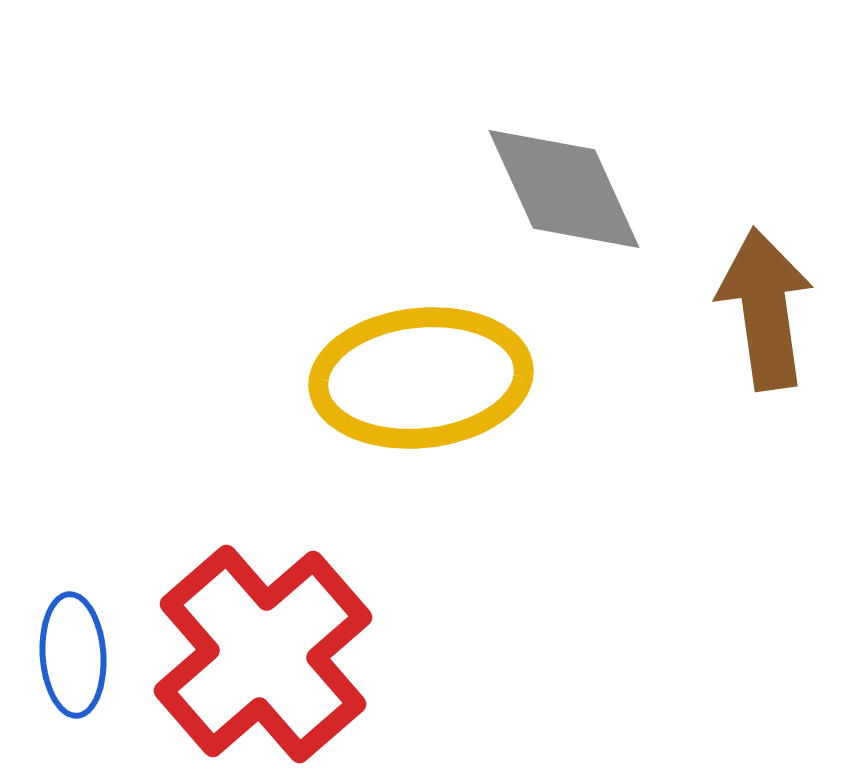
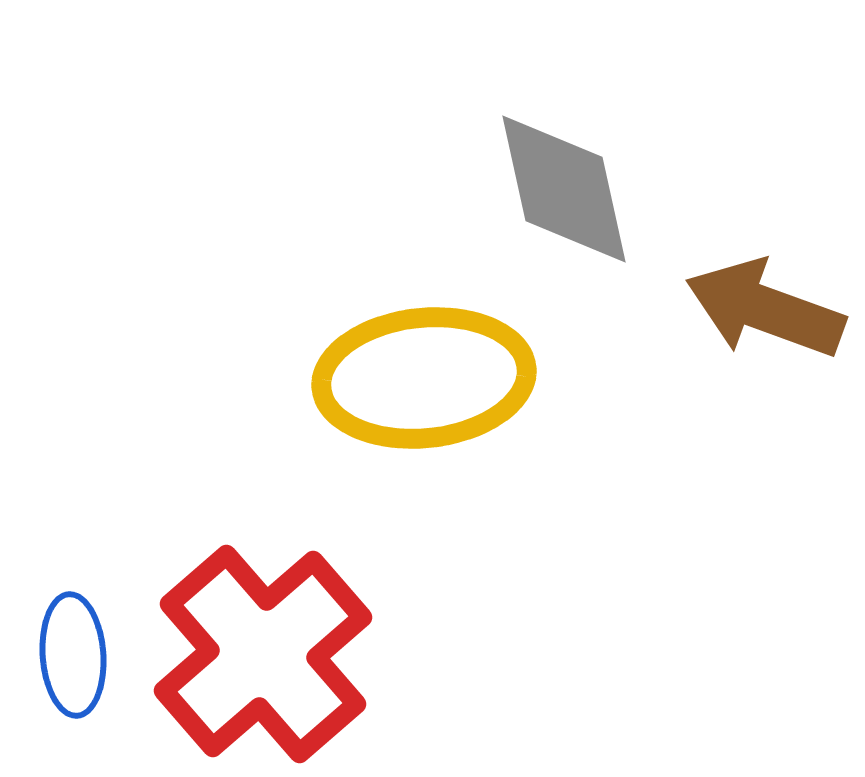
gray diamond: rotated 12 degrees clockwise
brown arrow: rotated 62 degrees counterclockwise
yellow ellipse: moved 3 px right
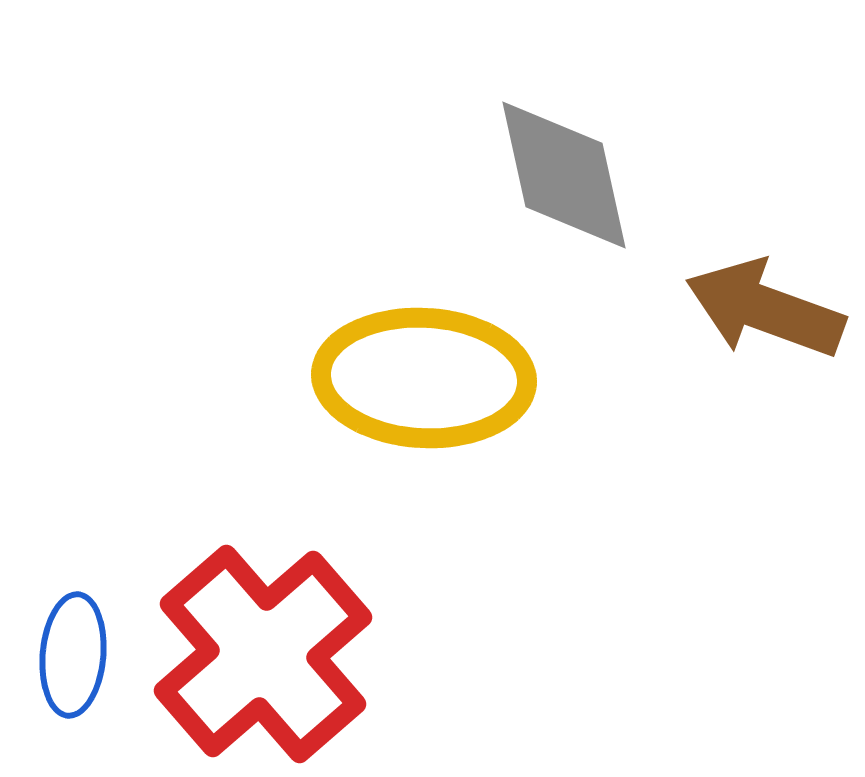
gray diamond: moved 14 px up
yellow ellipse: rotated 9 degrees clockwise
blue ellipse: rotated 9 degrees clockwise
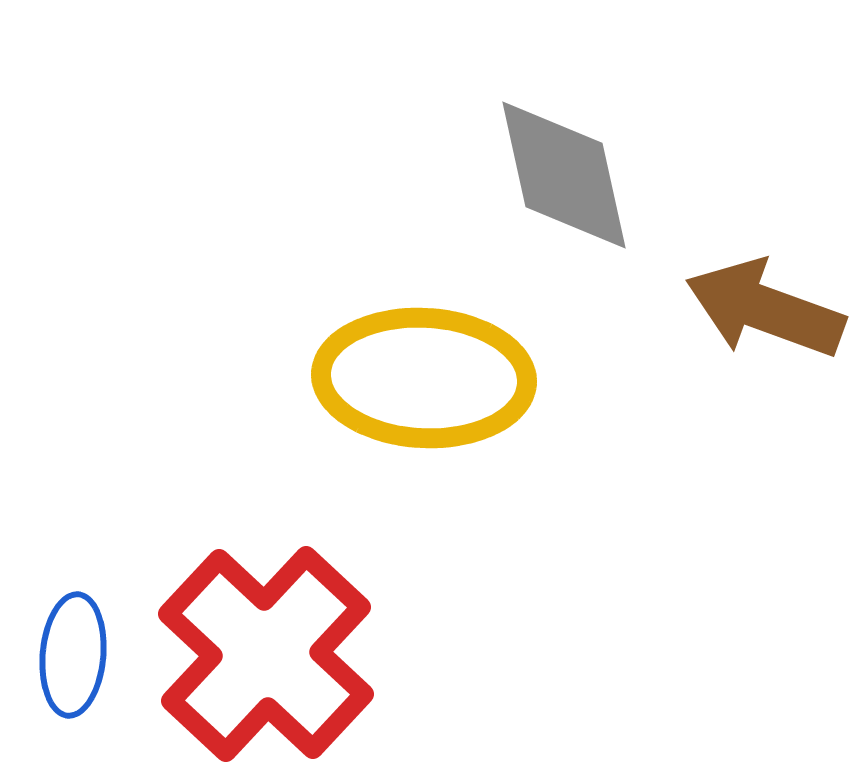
red cross: moved 3 px right; rotated 6 degrees counterclockwise
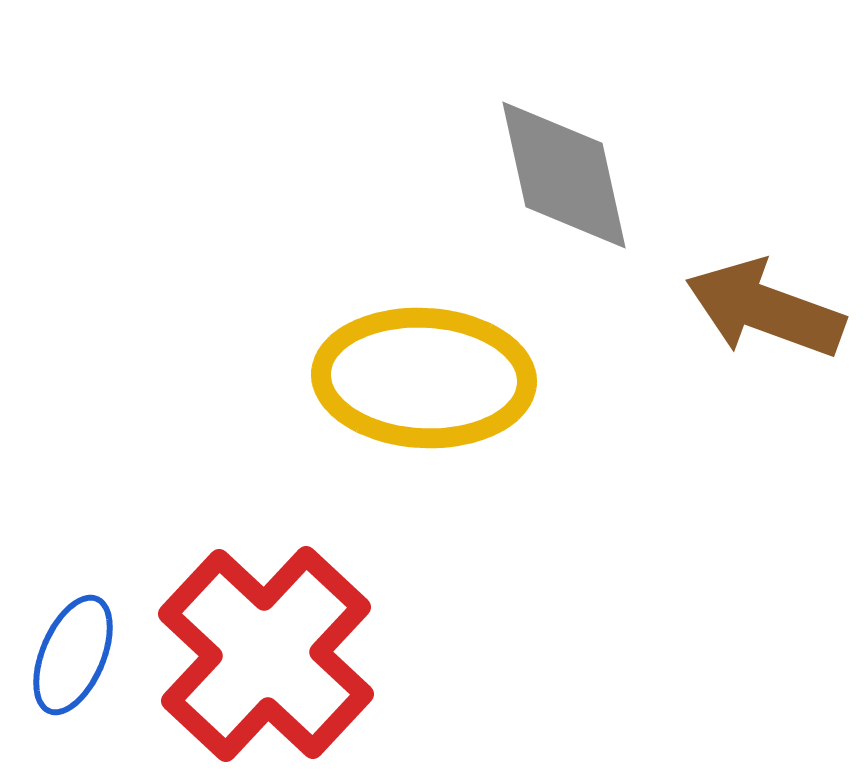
blue ellipse: rotated 18 degrees clockwise
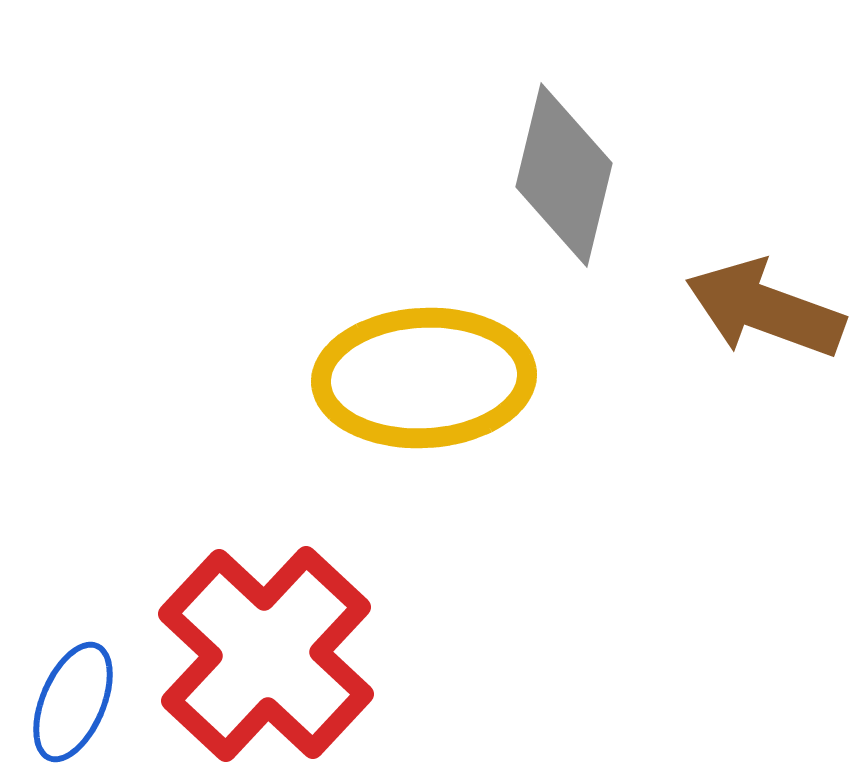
gray diamond: rotated 26 degrees clockwise
yellow ellipse: rotated 6 degrees counterclockwise
blue ellipse: moved 47 px down
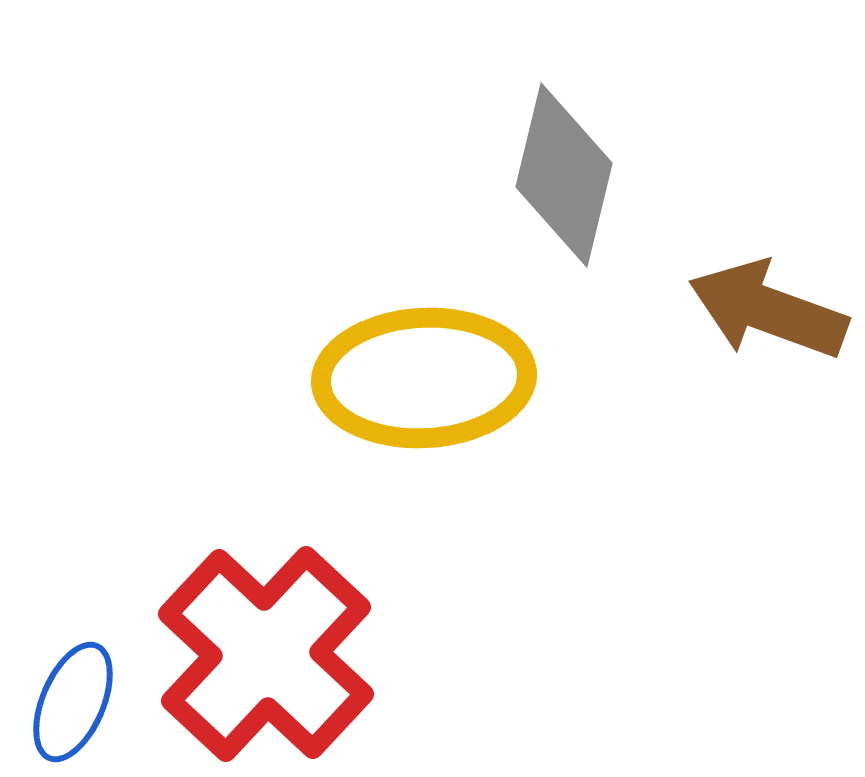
brown arrow: moved 3 px right, 1 px down
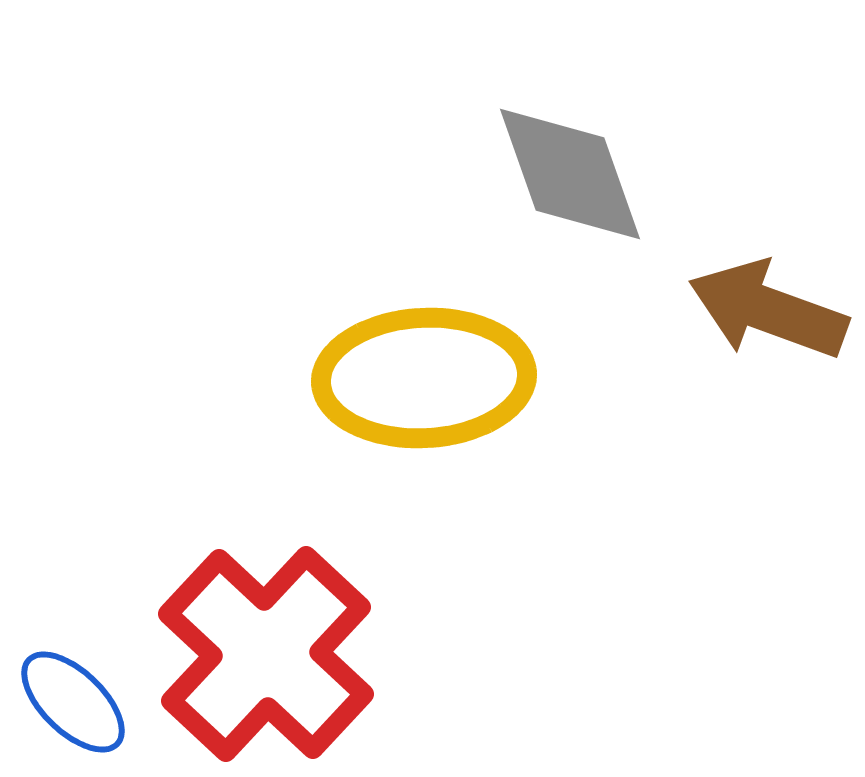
gray diamond: moved 6 px right, 1 px up; rotated 33 degrees counterclockwise
blue ellipse: rotated 69 degrees counterclockwise
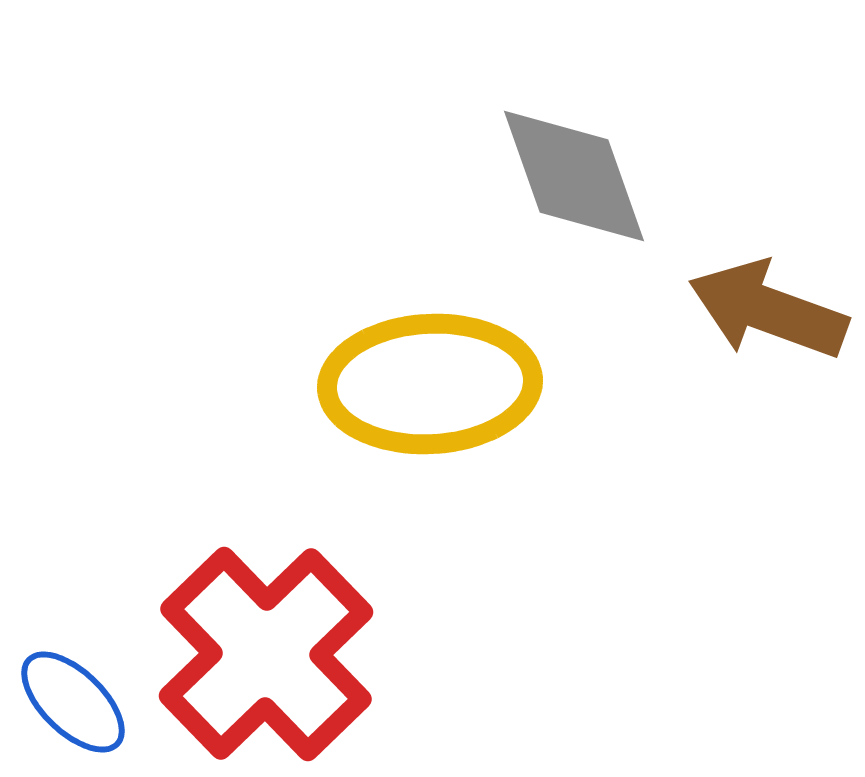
gray diamond: moved 4 px right, 2 px down
yellow ellipse: moved 6 px right, 6 px down
red cross: rotated 3 degrees clockwise
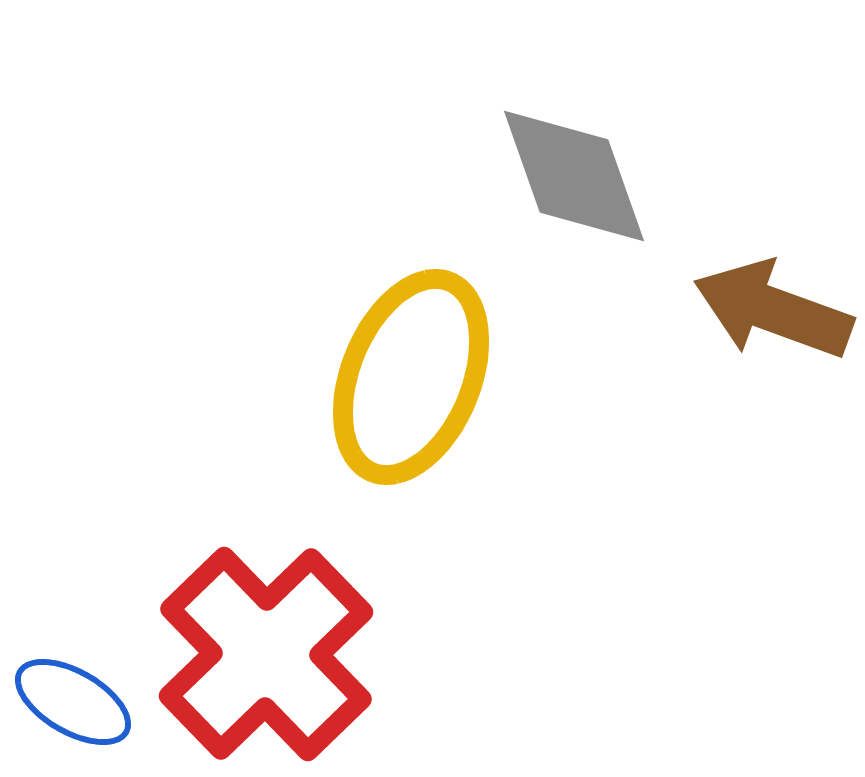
brown arrow: moved 5 px right
yellow ellipse: moved 19 px left, 7 px up; rotated 65 degrees counterclockwise
blue ellipse: rotated 14 degrees counterclockwise
